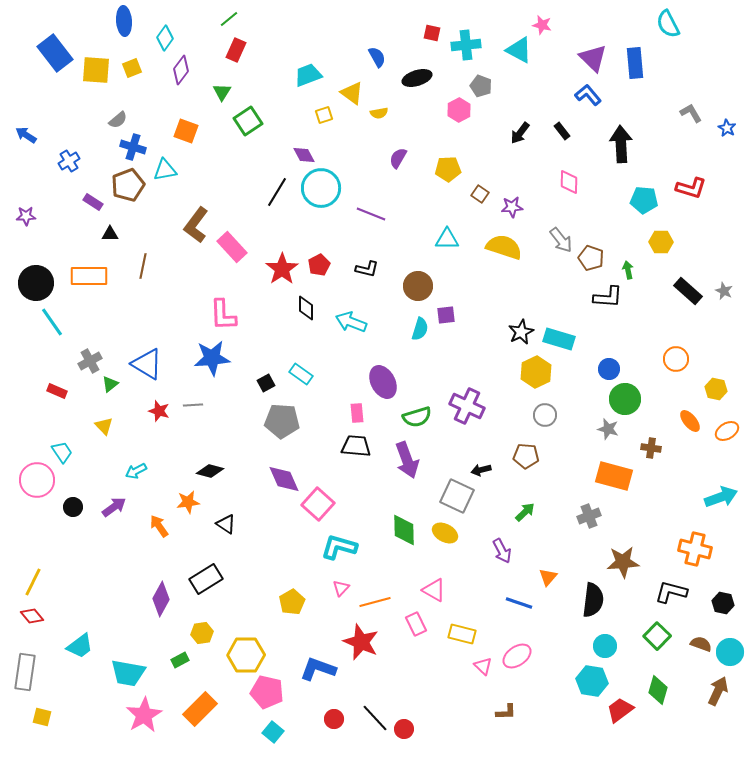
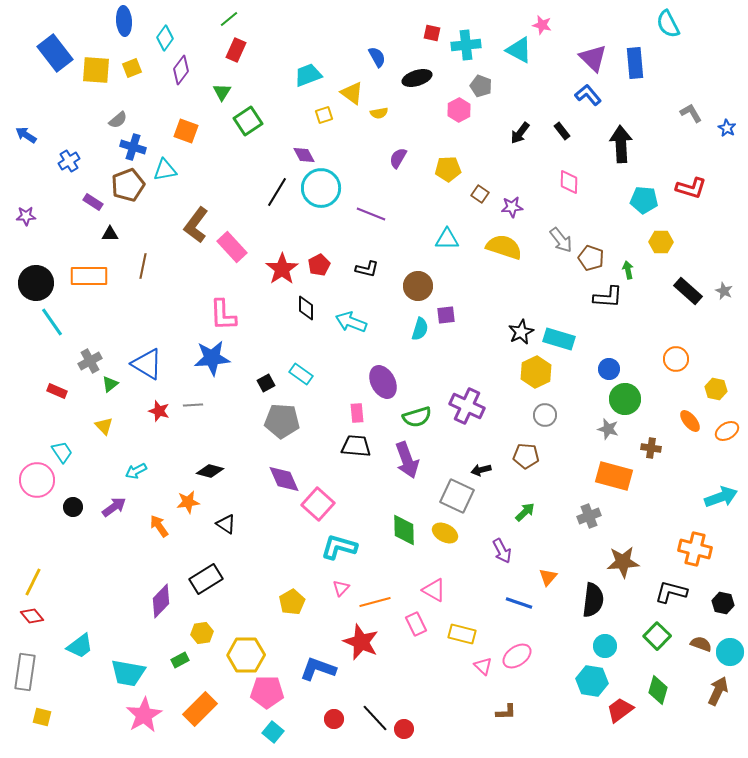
purple diamond at (161, 599): moved 2 px down; rotated 16 degrees clockwise
pink pentagon at (267, 692): rotated 12 degrees counterclockwise
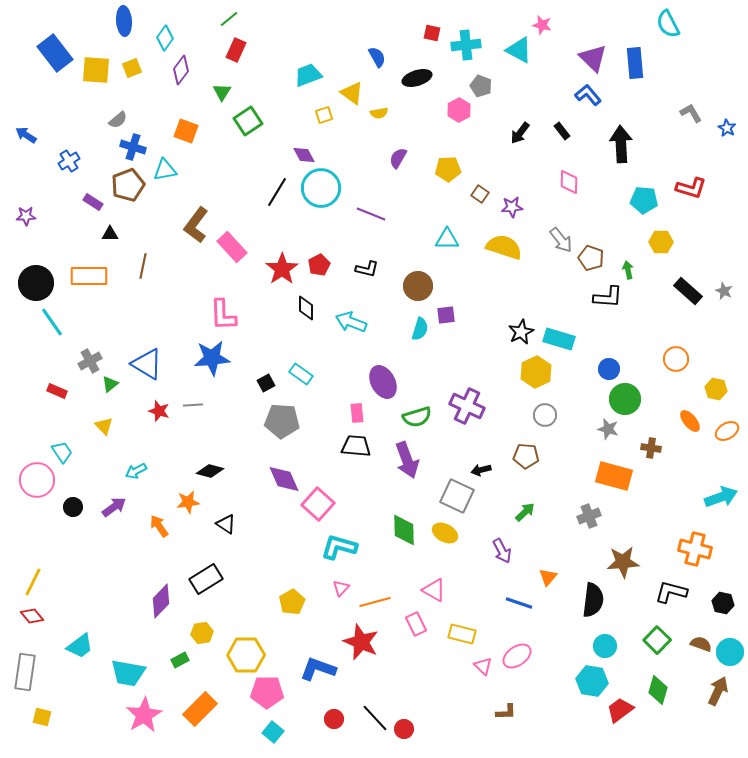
green square at (657, 636): moved 4 px down
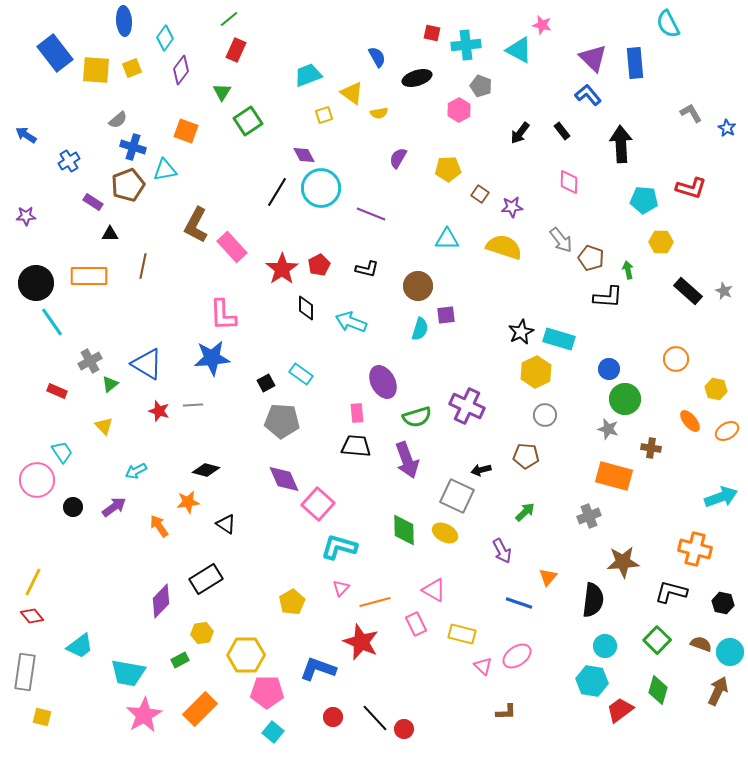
brown L-shape at (196, 225): rotated 9 degrees counterclockwise
black diamond at (210, 471): moved 4 px left, 1 px up
red circle at (334, 719): moved 1 px left, 2 px up
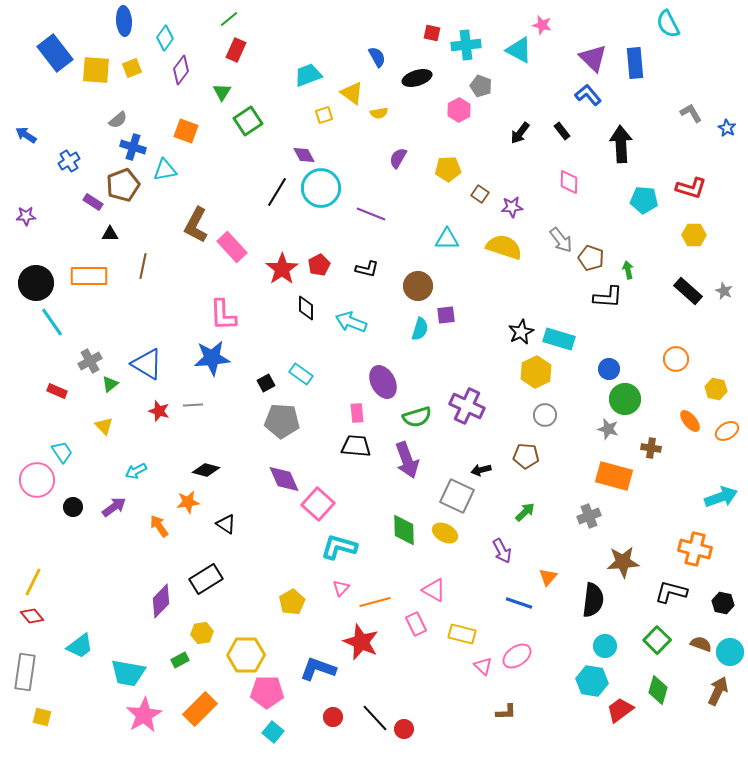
brown pentagon at (128, 185): moved 5 px left
yellow hexagon at (661, 242): moved 33 px right, 7 px up
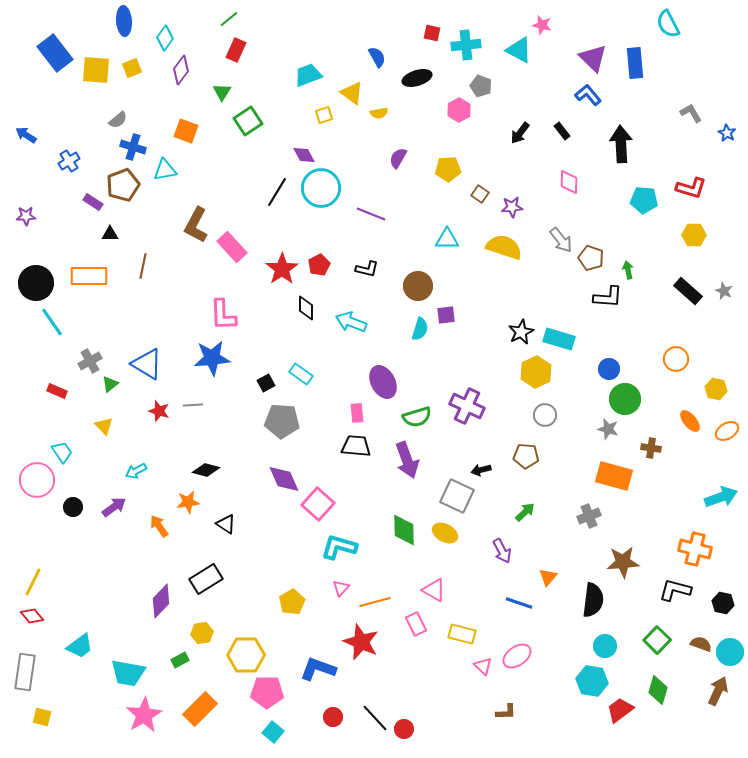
blue star at (727, 128): moved 5 px down
black L-shape at (671, 592): moved 4 px right, 2 px up
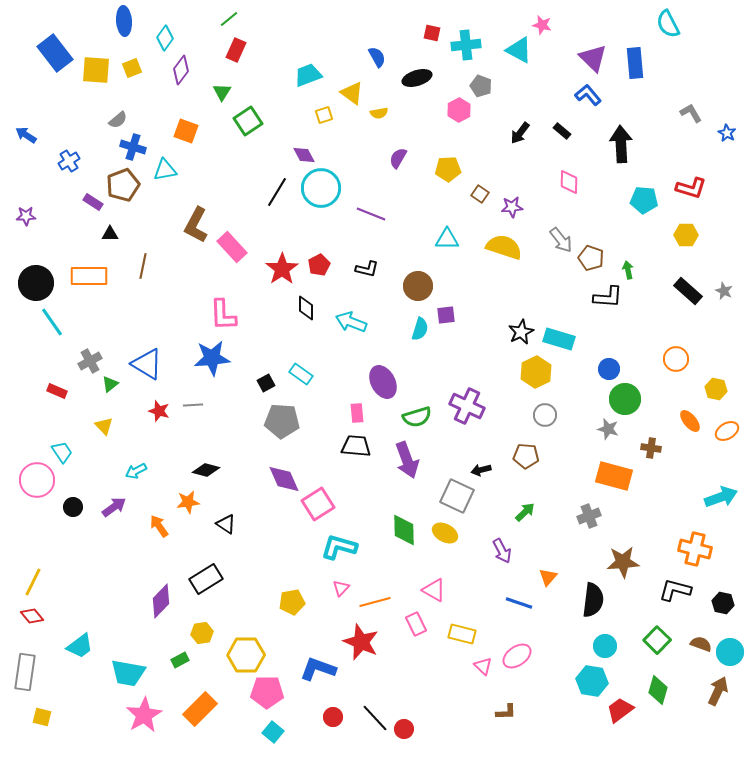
black rectangle at (562, 131): rotated 12 degrees counterclockwise
yellow hexagon at (694, 235): moved 8 px left
pink square at (318, 504): rotated 16 degrees clockwise
yellow pentagon at (292, 602): rotated 20 degrees clockwise
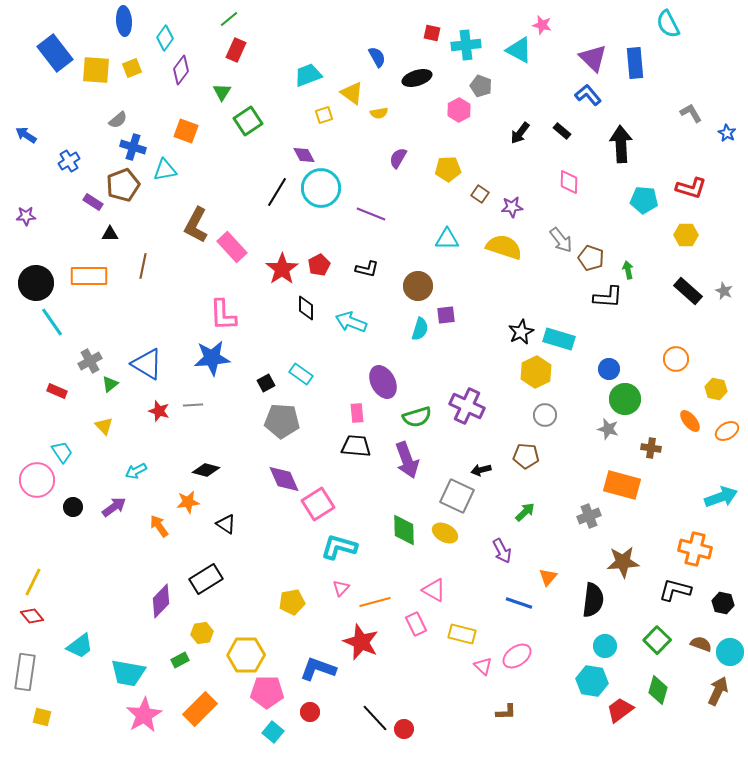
orange rectangle at (614, 476): moved 8 px right, 9 px down
red circle at (333, 717): moved 23 px left, 5 px up
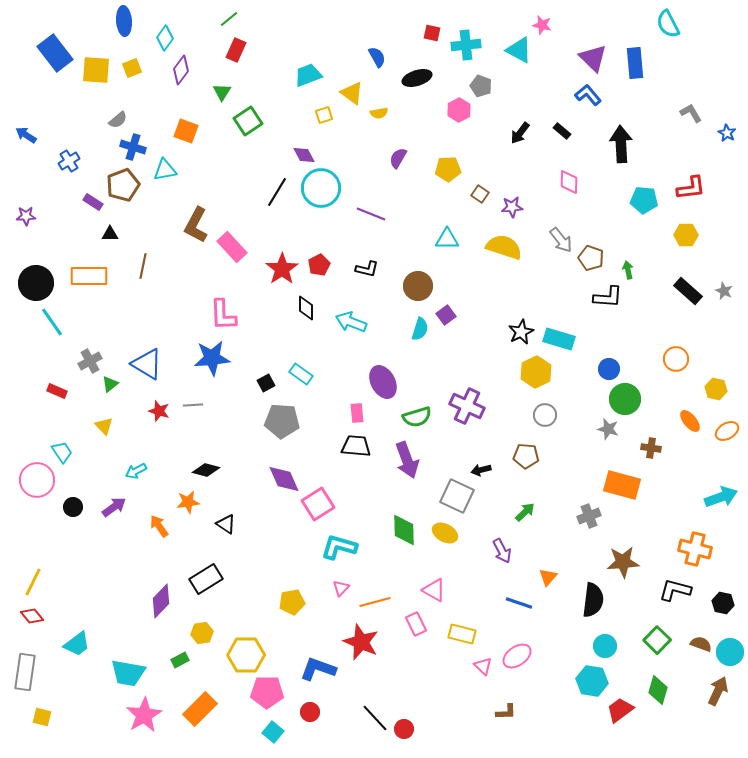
red L-shape at (691, 188): rotated 24 degrees counterclockwise
purple square at (446, 315): rotated 30 degrees counterclockwise
cyan trapezoid at (80, 646): moved 3 px left, 2 px up
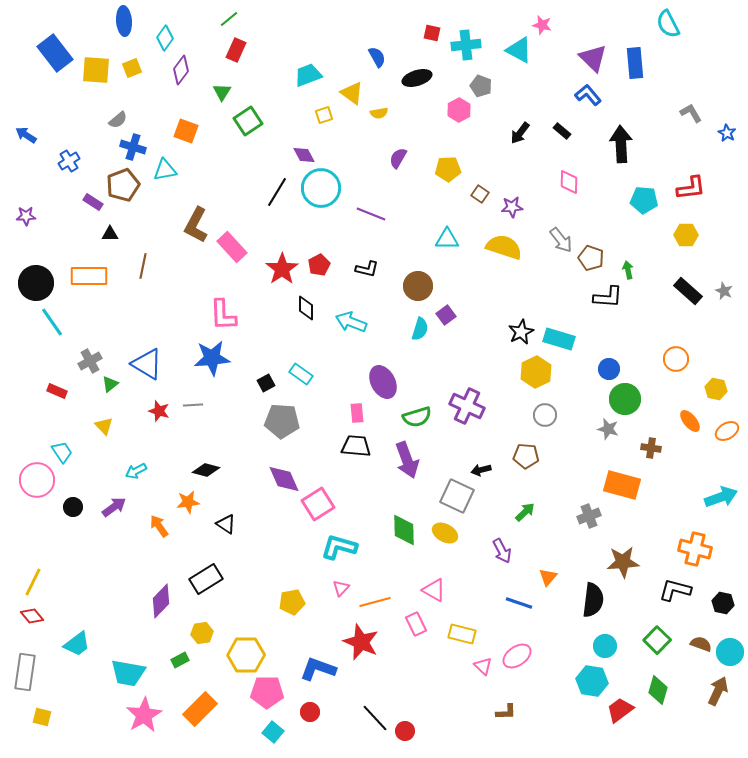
red circle at (404, 729): moved 1 px right, 2 px down
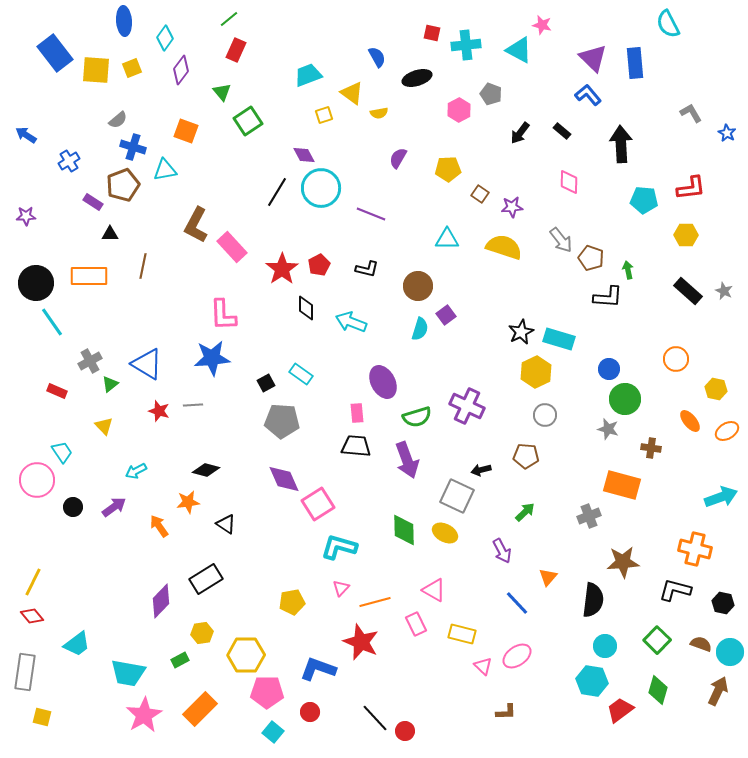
gray pentagon at (481, 86): moved 10 px right, 8 px down
green triangle at (222, 92): rotated 12 degrees counterclockwise
blue line at (519, 603): moved 2 px left; rotated 28 degrees clockwise
